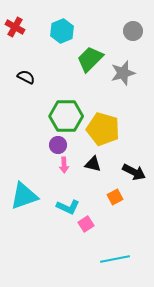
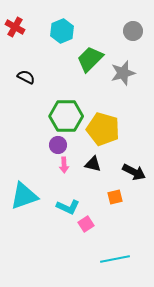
orange square: rotated 14 degrees clockwise
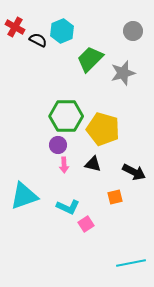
black semicircle: moved 12 px right, 37 px up
cyan line: moved 16 px right, 4 px down
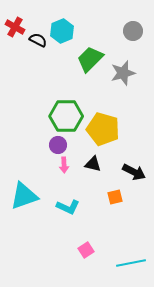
pink square: moved 26 px down
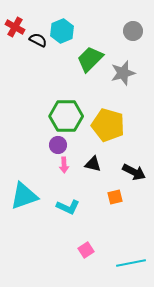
yellow pentagon: moved 5 px right, 4 px up
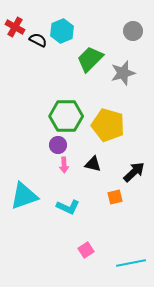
black arrow: rotated 70 degrees counterclockwise
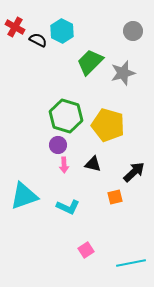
cyan hexagon: rotated 10 degrees counterclockwise
green trapezoid: moved 3 px down
green hexagon: rotated 16 degrees clockwise
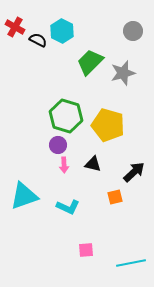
pink square: rotated 28 degrees clockwise
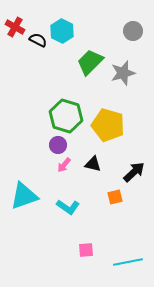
pink arrow: rotated 42 degrees clockwise
cyan L-shape: rotated 10 degrees clockwise
cyan line: moved 3 px left, 1 px up
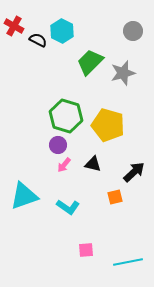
red cross: moved 1 px left, 1 px up
